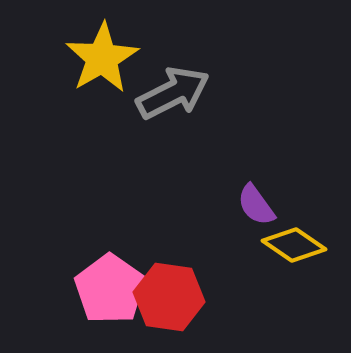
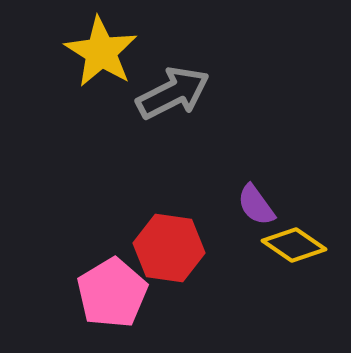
yellow star: moved 1 px left, 6 px up; rotated 10 degrees counterclockwise
pink pentagon: moved 2 px right, 4 px down; rotated 6 degrees clockwise
red hexagon: moved 49 px up
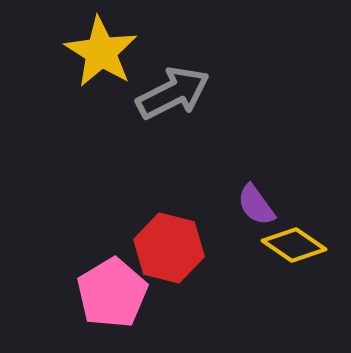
red hexagon: rotated 6 degrees clockwise
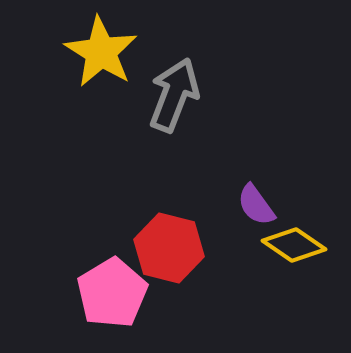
gray arrow: moved 1 px right, 2 px down; rotated 42 degrees counterclockwise
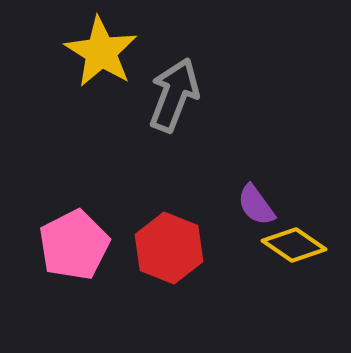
red hexagon: rotated 8 degrees clockwise
pink pentagon: moved 38 px left, 48 px up; rotated 4 degrees clockwise
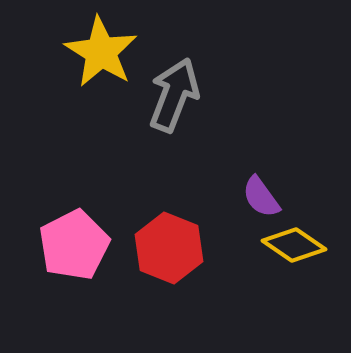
purple semicircle: moved 5 px right, 8 px up
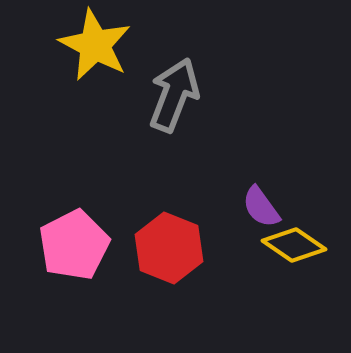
yellow star: moved 6 px left, 7 px up; rotated 4 degrees counterclockwise
purple semicircle: moved 10 px down
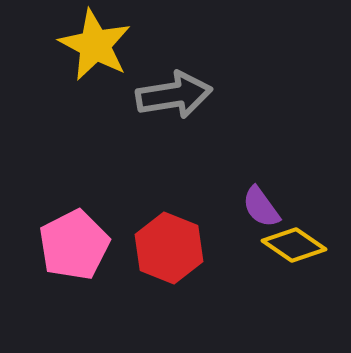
gray arrow: rotated 60 degrees clockwise
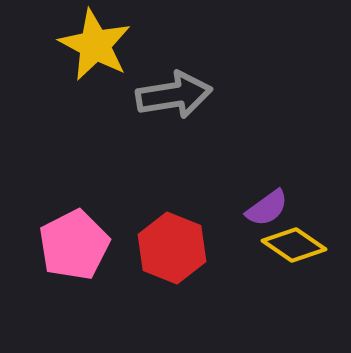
purple semicircle: moved 6 px right, 1 px down; rotated 90 degrees counterclockwise
red hexagon: moved 3 px right
